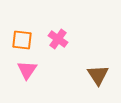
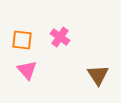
pink cross: moved 2 px right, 2 px up
pink triangle: rotated 15 degrees counterclockwise
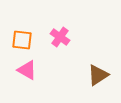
pink triangle: rotated 20 degrees counterclockwise
brown triangle: rotated 30 degrees clockwise
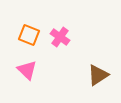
orange square: moved 7 px right, 5 px up; rotated 15 degrees clockwise
pink triangle: rotated 15 degrees clockwise
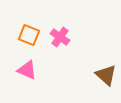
pink triangle: rotated 20 degrees counterclockwise
brown triangle: moved 8 px right; rotated 45 degrees counterclockwise
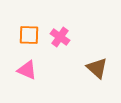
orange square: rotated 20 degrees counterclockwise
brown triangle: moved 9 px left, 7 px up
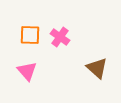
orange square: moved 1 px right
pink triangle: moved 1 px down; rotated 25 degrees clockwise
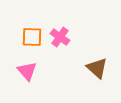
orange square: moved 2 px right, 2 px down
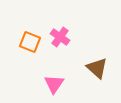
orange square: moved 2 px left, 5 px down; rotated 20 degrees clockwise
pink triangle: moved 27 px right, 13 px down; rotated 15 degrees clockwise
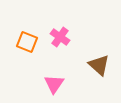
orange square: moved 3 px left
brown triangle: moved 2 px right, 3 px up
